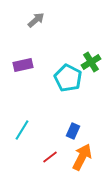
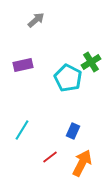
orange arrow: moved 6 px down
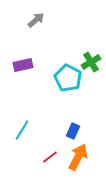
orange arrow: moved 4 px left, 6 px up
